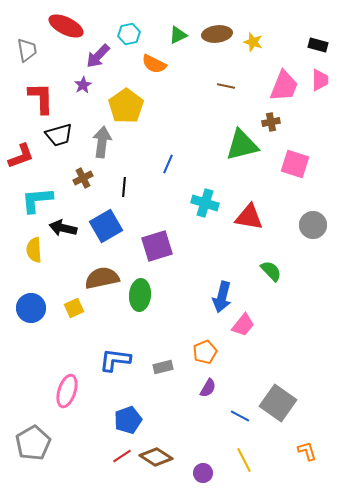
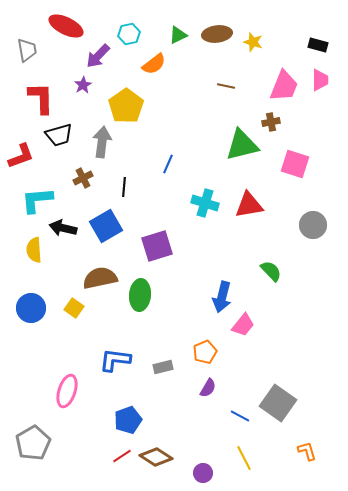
orange semicircle at (154, 64): rotated 65 degrees counterclockwise
red triangle at (249, 217): moved 12 px up; rotated 20 degrees counterclockwise
brown semicircle at (102, 278): moved 2 px left
yellow square at (74, 308): rotated 30 degrees counterclockwise
yellow line at (244, 460): moved 2 px up
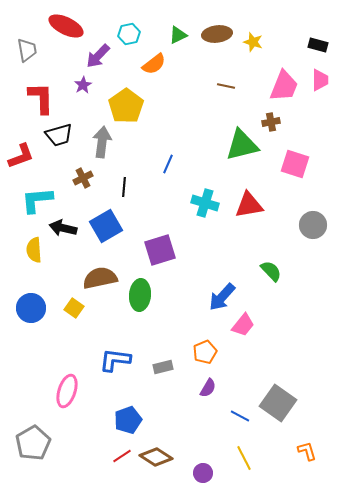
purple square at (157, 246): moved 3 px right, 4 px down
blue arrow at (222, 297): rotated 28 degrees clockwise
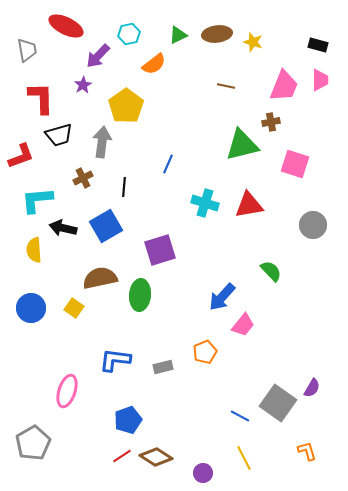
purple semicircle at (208, 388): moved 104 px right
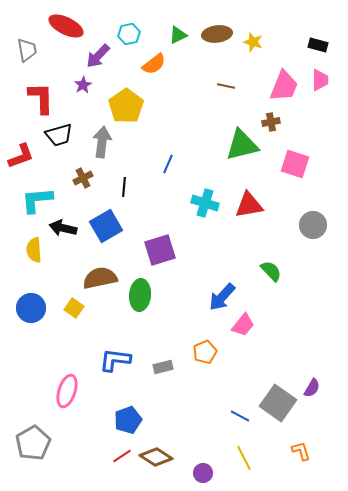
orange L-shape at (307, 451): moved 6 px left
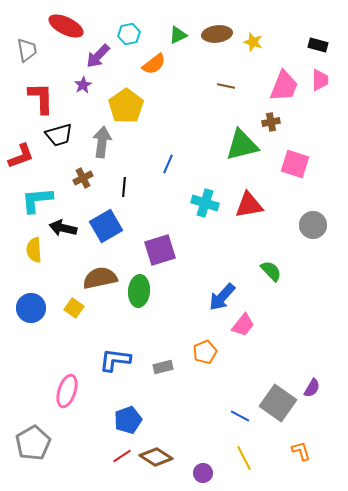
green ellipse at (140, 295): moved 1 px left, 4 px up
